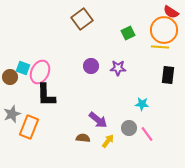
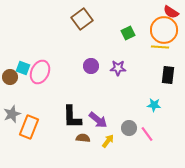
black L-shape: moved 26 px right, 22 px down
cyan star: moved 12 px right, 1 px down
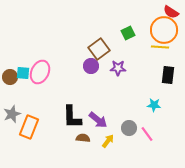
brown square: moved 17 px right, 30 px down
cyan square: moved 5 px down; rotated 16 degrees counterclockwise
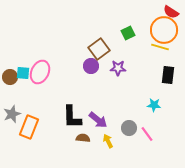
yellow line: rotated 12 degrees clockwise
yellow arrow: rotated 64 degrees counterclockwise
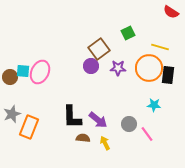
orange circle: moved 15 px left, 38 px down
cyan square: moved 2 px up
gray circle: moved 4 px up
yellow arrow: moved 3 px left, 2 px down
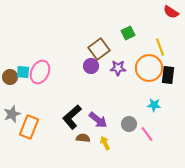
yellow line: rotated 54 degrees clockwise
cyan square: moved 1 px down
black L-shape: rotated 50 degrees clockwise
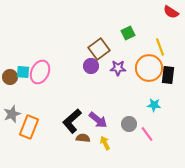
black L-shape: moved 4 px down
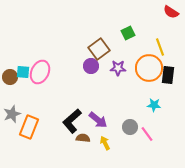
gray circle: moved 1 px right, 3 px down
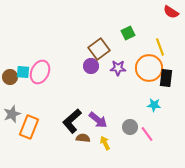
black rectangle: moved 2 px left, 3 px down
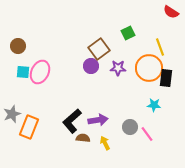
brown circle: moved 8 px right, 31 px up
purple arrow: rotated 48 degrees counterclockwise
